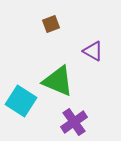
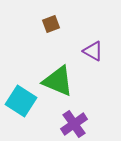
purple cross: moved 2 px down
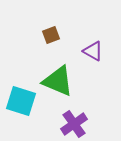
brown square: moved 11 px down
cyan square: rotated 16 degrees counterclockwise
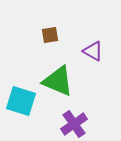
brown square: moved 1 px left; rotated 12 degrees clockwise
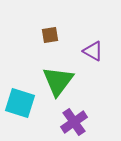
green triangle: rotated 44 degrees clockwise
cyan square: moved 1 px left, 2 px down
purple cross: moved 2 px up
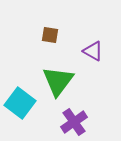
brown square: rotated 18 degrees clockwise
cyan square: rotated 20 degrees clockwise
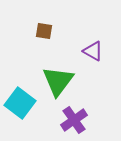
brown square: moved 6 px left, 4 px up
purple cross: moved 2 px up
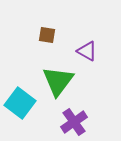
brown square: moved 3 px right, 4 px down
purple triangle: moved 6 px left
purple cross: moved 2 px down
